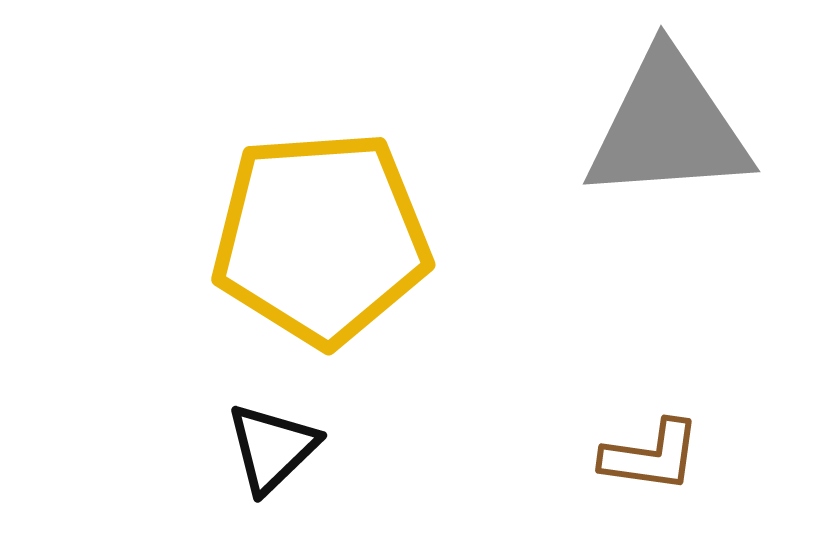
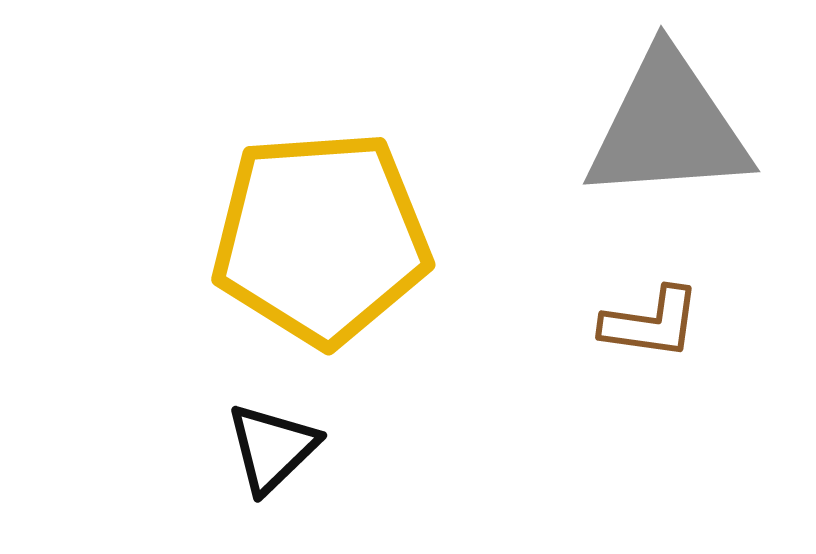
brown L-shape: moved 133 px up
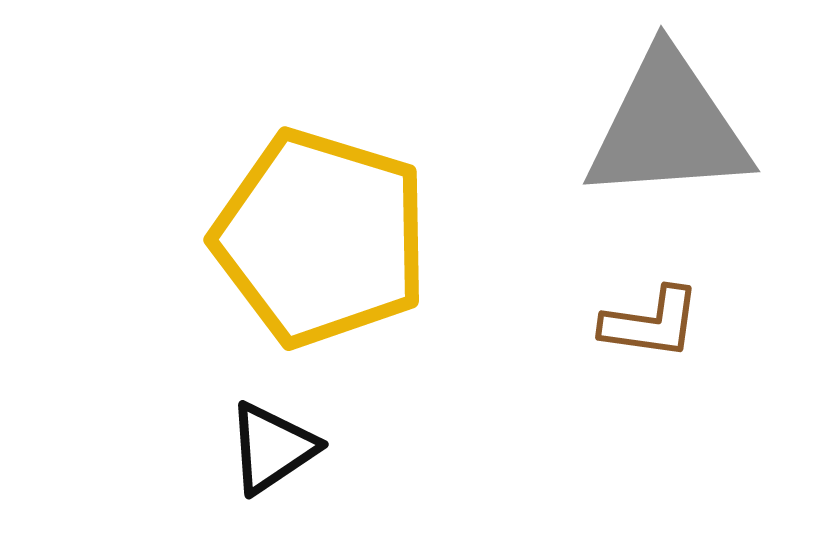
yellow pentagon: rotated 21 degrees clockwise
black triangle: rotated 10 degrees clockwise
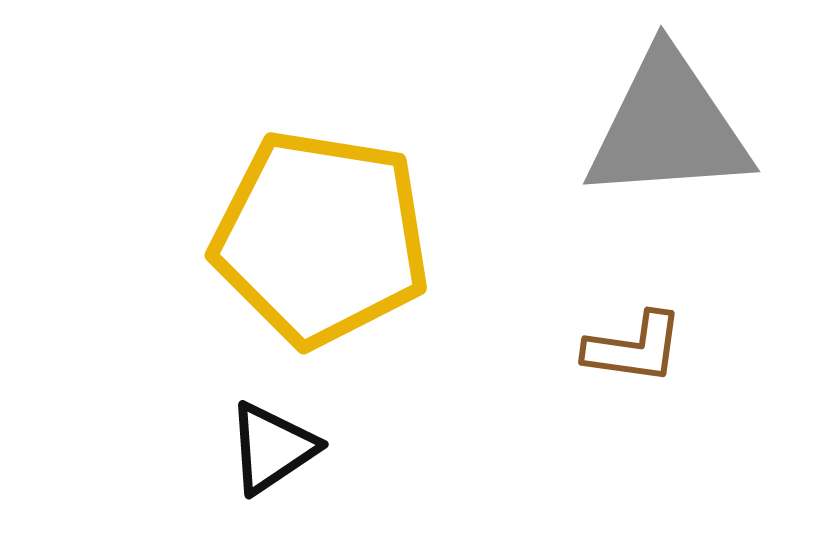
yellow pentagon: rotated 8 degrees counterclockwise
brown L-shape: moved 17 px left, 25 px down
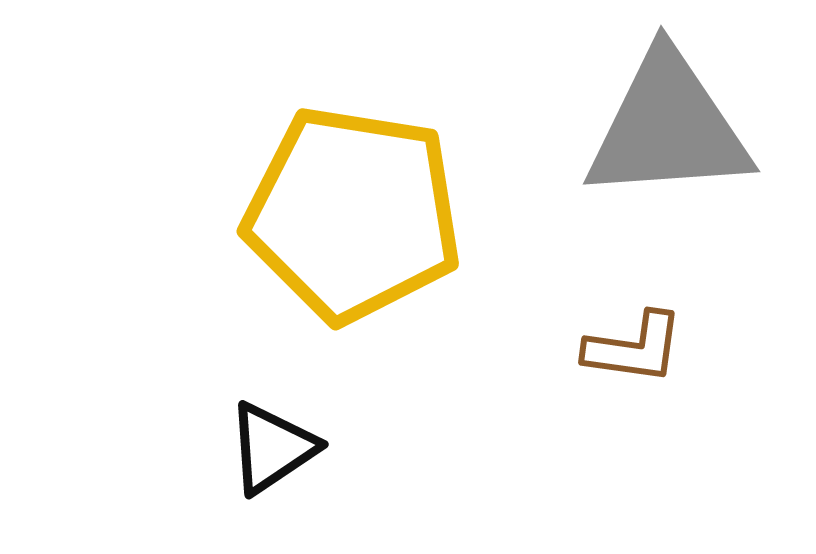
yellow pentagon: moved 32 px right, 24 px up
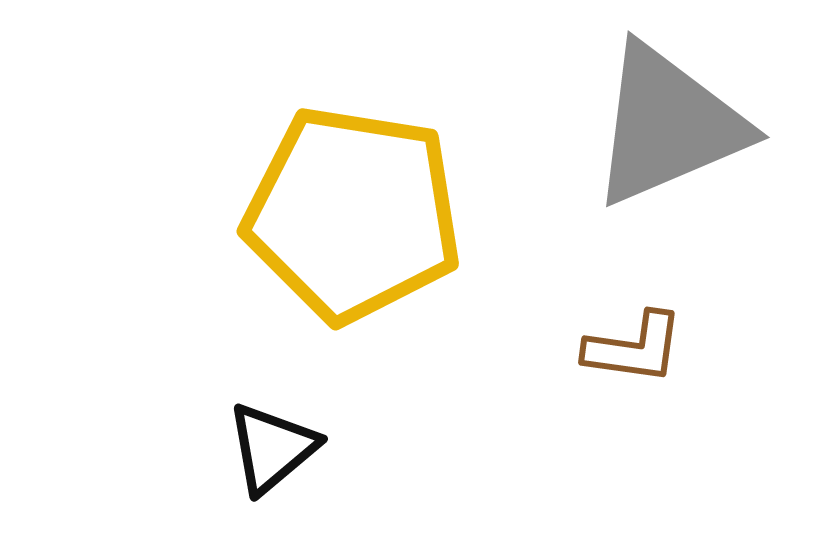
gray triangle: moved 2 px up; rotated 19 degrees counterclockwise
black triangle: rotated 6 degrees counterclockwise
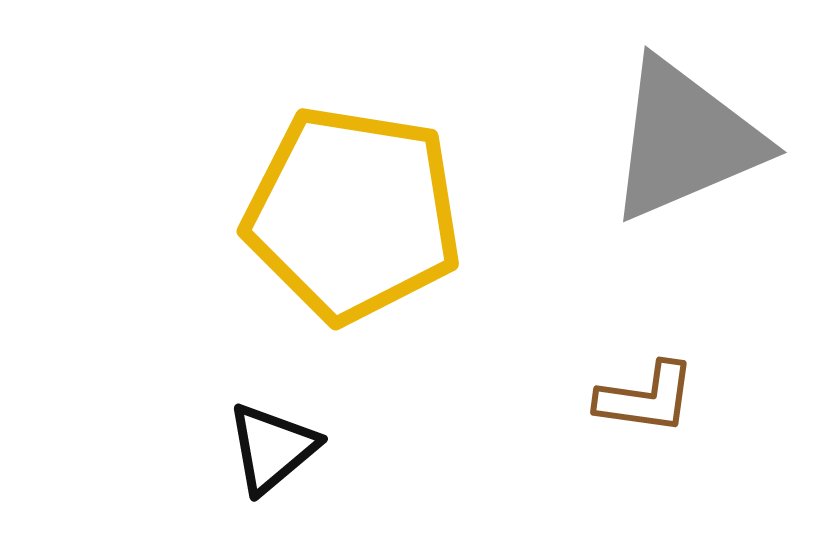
gray triangle: moved 17 px right, 15 px down
brown L-shape: moved 12 px right, 50 px down
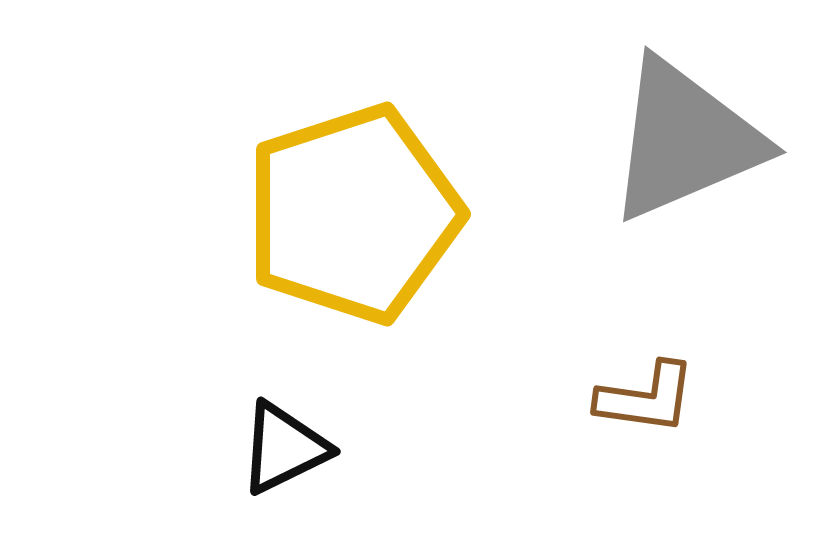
yellow pentagon: rotated 27 degrees counterclockwise
black triangle: moved 12 px right; rotated 14 degrees clockwise
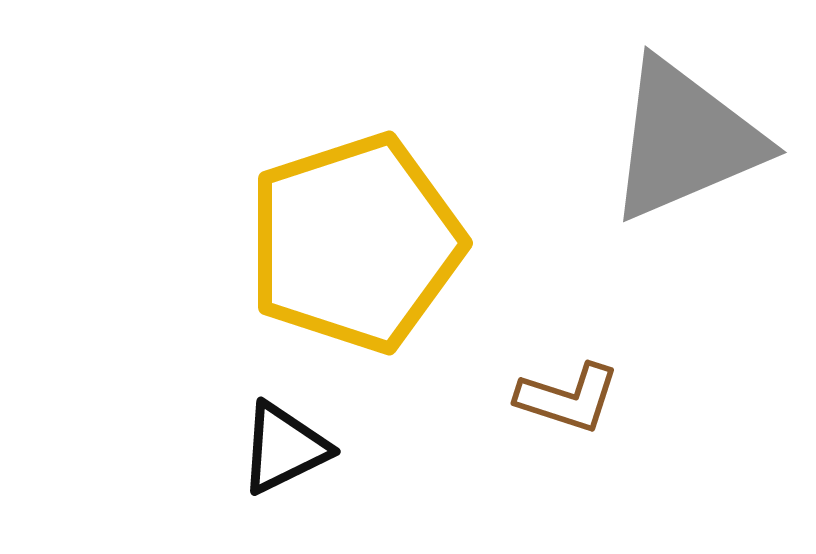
yellow pentagon: moved 2 px right, 29 px down
brown L-shape: moved 78 px left; rotated 10 degrees clockwise
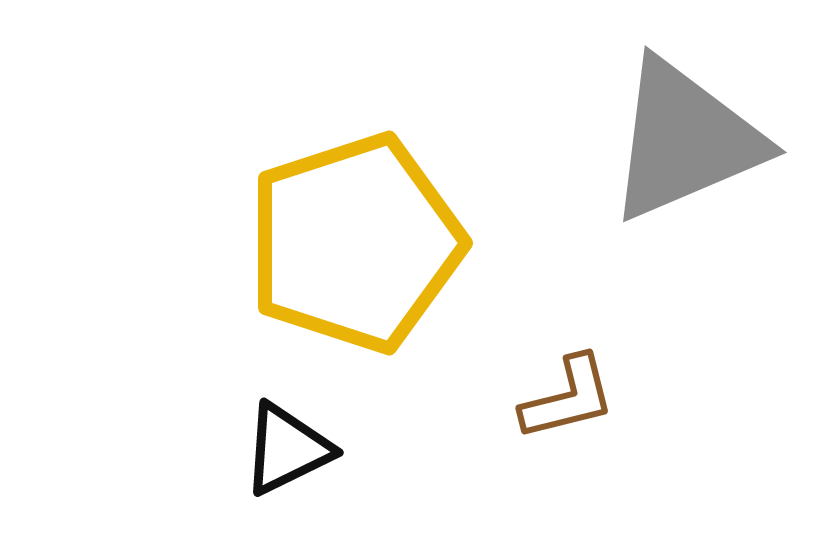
brown L-shape: rotated 32 degrees counterclockwise
black triangle: moved 3 px right, 1 px down
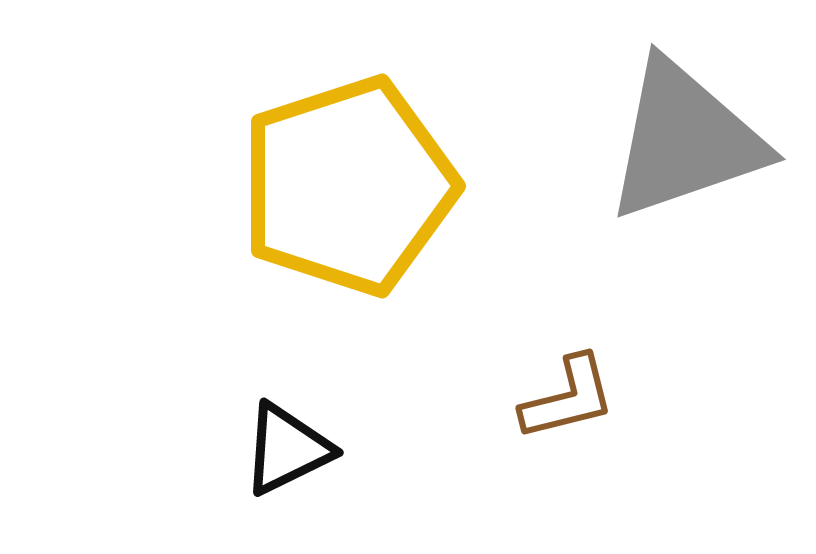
gray triangle: rotated 4 degrees clockwise
yellow pentagon: moved 7 px left, 57 px up
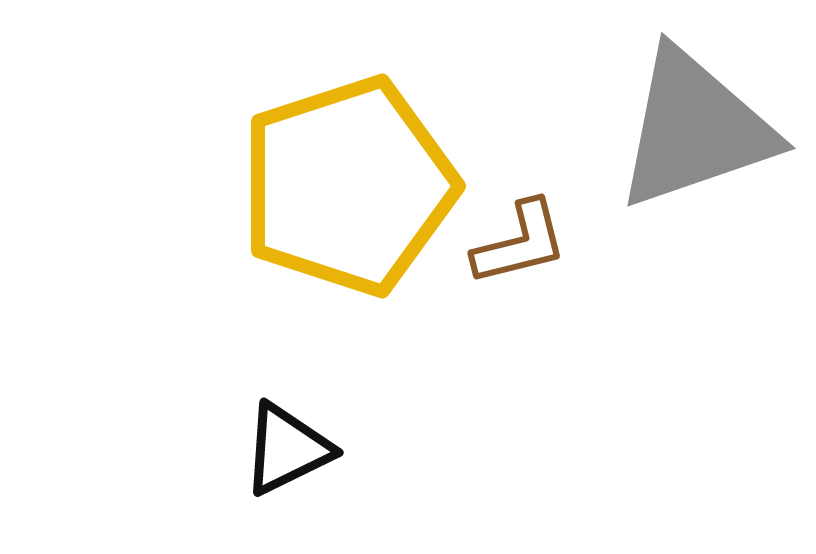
gray triangle: moved 10 px right, 11 px up
brown L-shape: moved 48 px left, 155 px up
